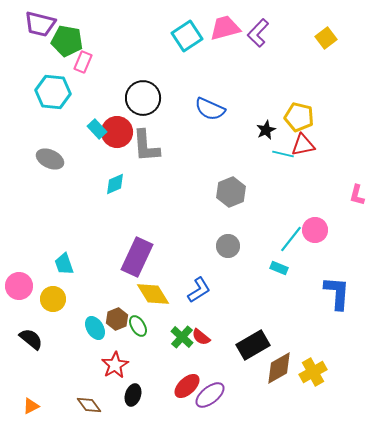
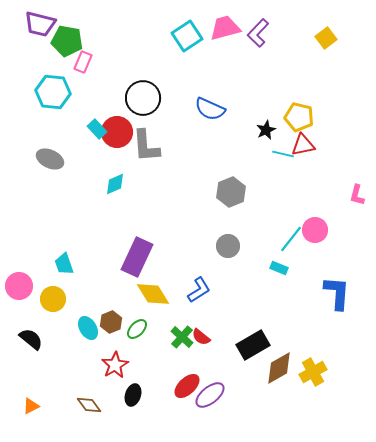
brown hexagon at (117, 319): moved 6 px left, 3 px down
green ellipse at (138, 326): moved 1 px left, 3 px down; rotated 75 degrees clockwise
cyan ellipse at (95, 328): moved 7 px left
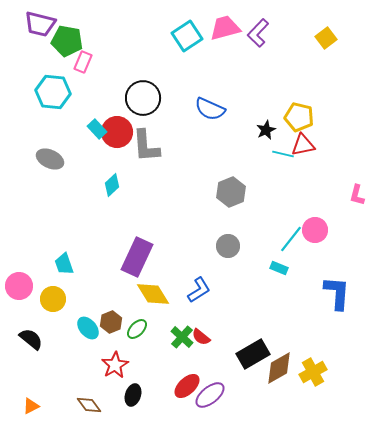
cyan diamond at (115, 184): moved 3 px left, 1 px down; rotated 20 degrees counterclockwise
cyan ellipse at (88, 328): rotated 10 degrees counterclockwise
black rectangle at (253, 345): moved 9 px down
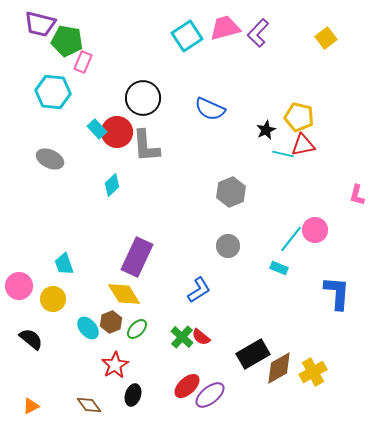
yellow diamond at (153, 294): moved 29 px left
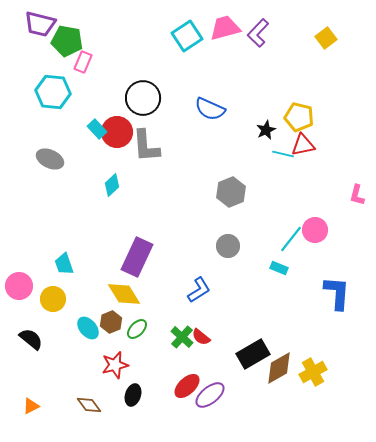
red star at (115, 365): rotated 16 degrees clockwise
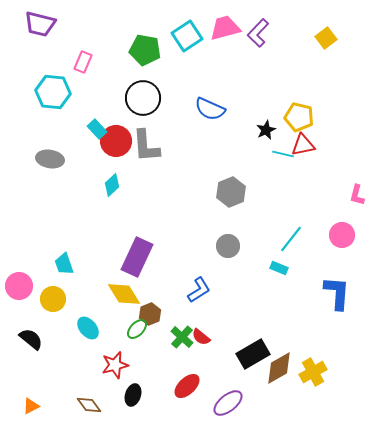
green pentagon at (67, 41): moved 78 px right, 9 px down
red circle at (117, 132): moved 1 px left, 9 px down
gray ellipse at (50, 159): rotated 16 degrees counterclockwise
pink circle at (315, 230): moved 27 px right, 5 px down
brown hexagon at (111, 322): moved 39 px right, 8 px up
purple ellipse at (210, 395): moved 18 px right, 8 px down
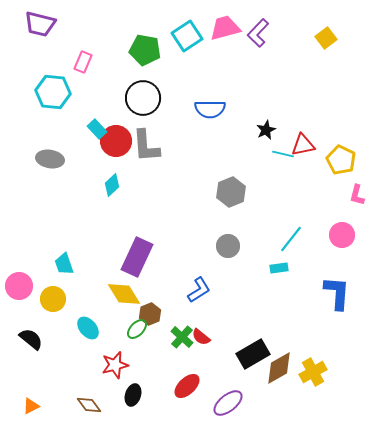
blue semicircle at (210, 109): rotated 24 degrees counterclockwise
yellow pentagon at (299, 117): moved 42 px right, 43 px down; rotated 12 degrees clockwise
cyan rectangle at (279, 268): rotated 30 degrees counterclockwise
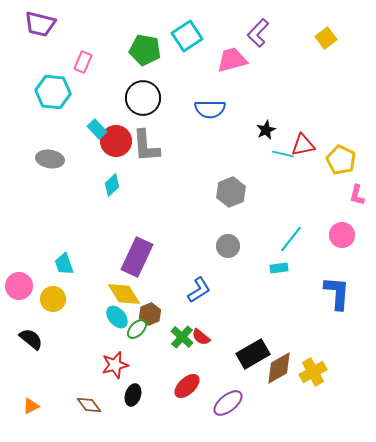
pink trapezoid at (225, 28): moved 7 px right, 32 px down
cyan ellipse at (88, 328): moved 29 px right, 11 px up
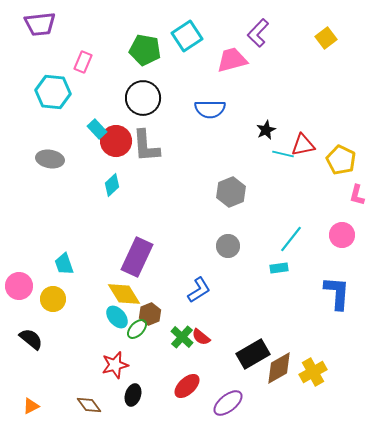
purple trapezoid at (40, 24): rotated 20 degrees counterclockwise
